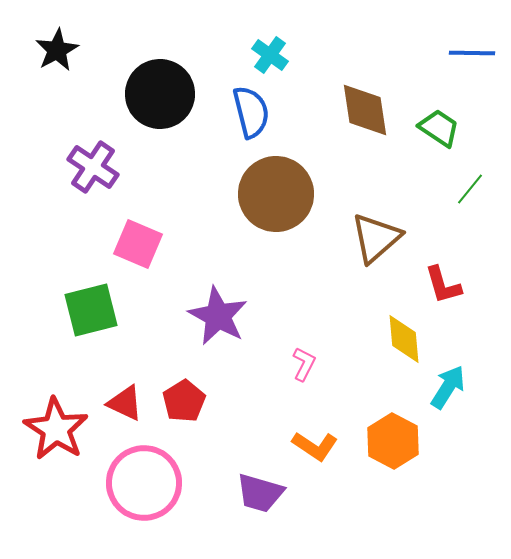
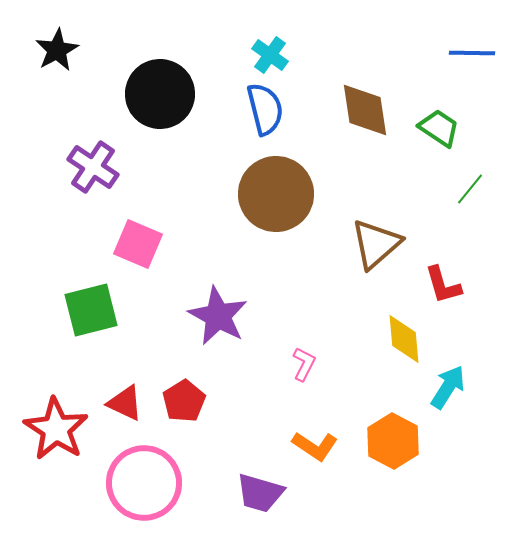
blue semicircle: moved 14 px right, 3 px up
brown triangle: moved 6 px down
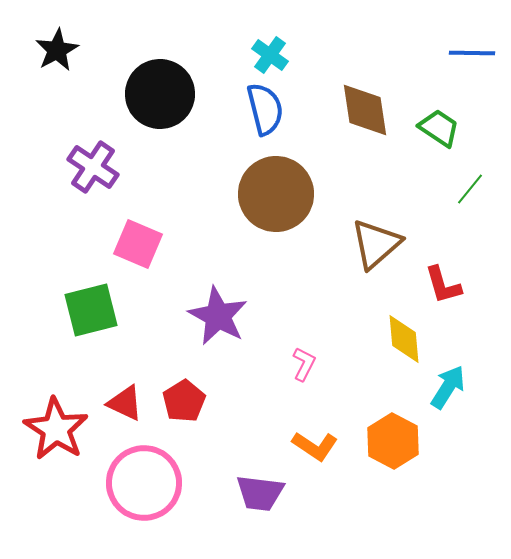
purple trapezoid: rotated 9 degrees counterclockwise
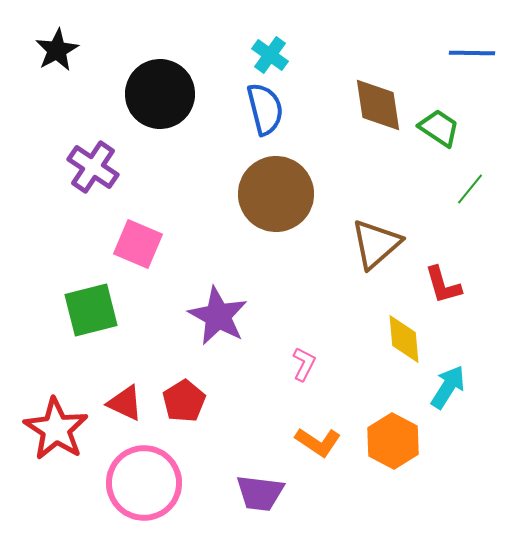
brown diamond: moved 13 px right, 5 px up
orange L-shape: moved 3 px right, 4 px up
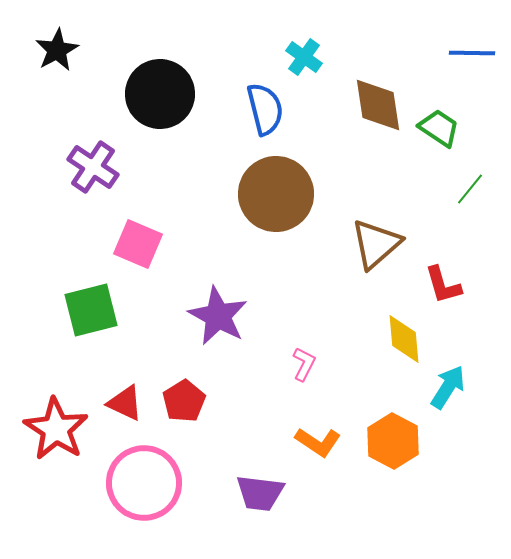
cyan cross: moved 34 px right, 2 px down
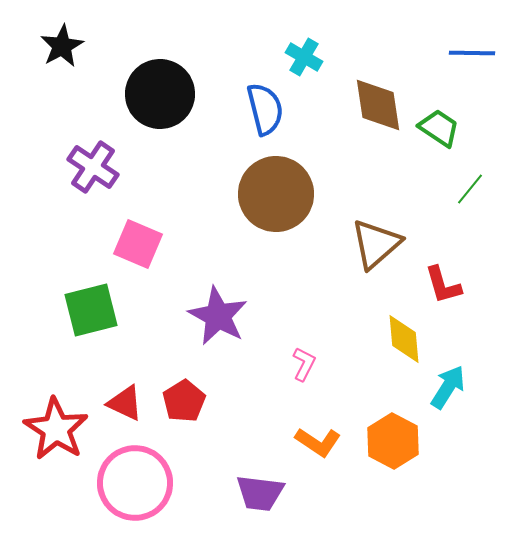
black star: moved 5 px right, 4 px up
cyan cross: rotated 6 degrees counterclockwise
pink circle: moved 9 px left
